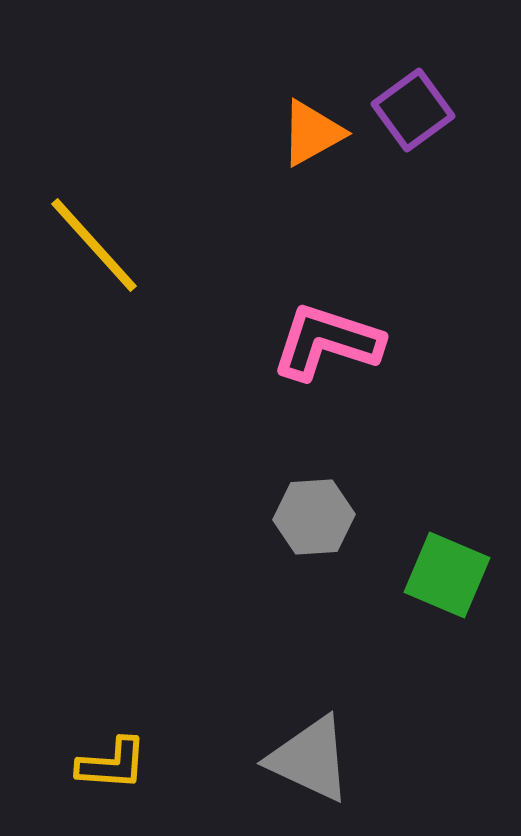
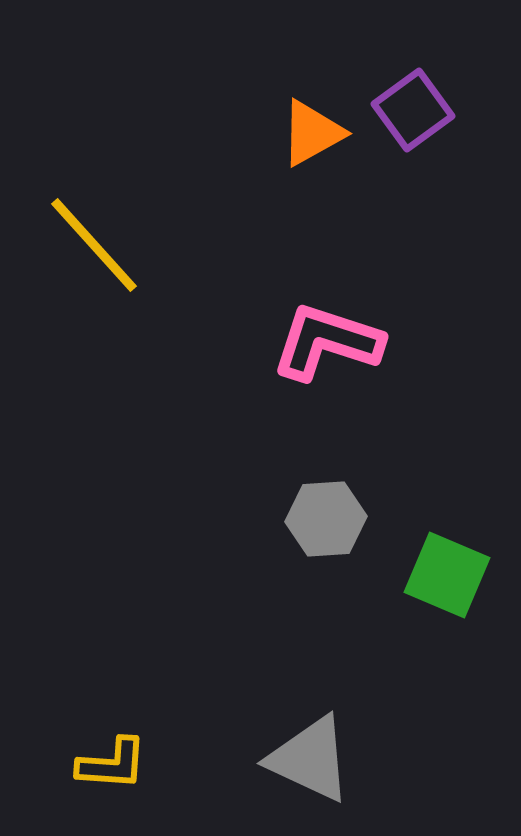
gray hexagon: moved 12 px right, 2 px down
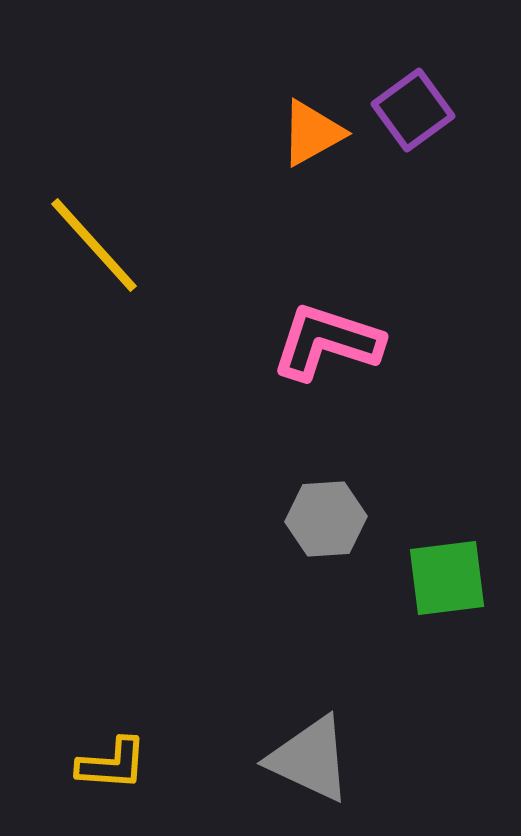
green square: moved 3 px down; rotated 30 degrees counterclockwise
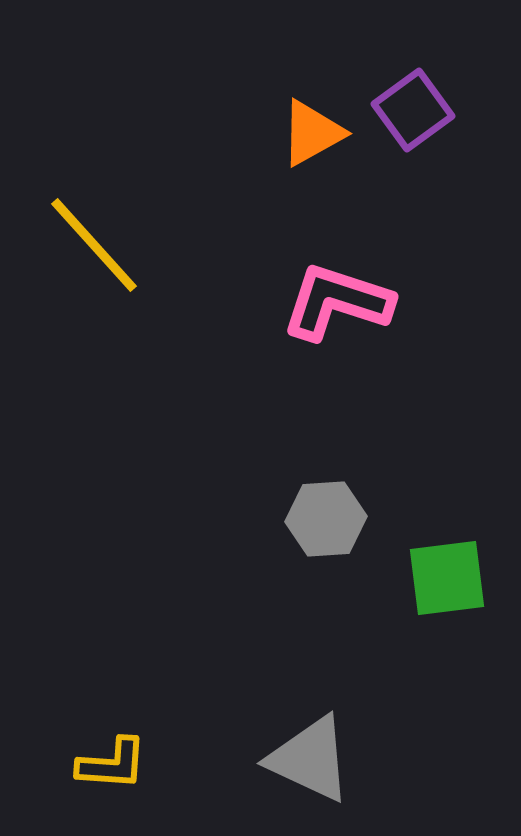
pink L-shape: moved 10 px right, 40 px up
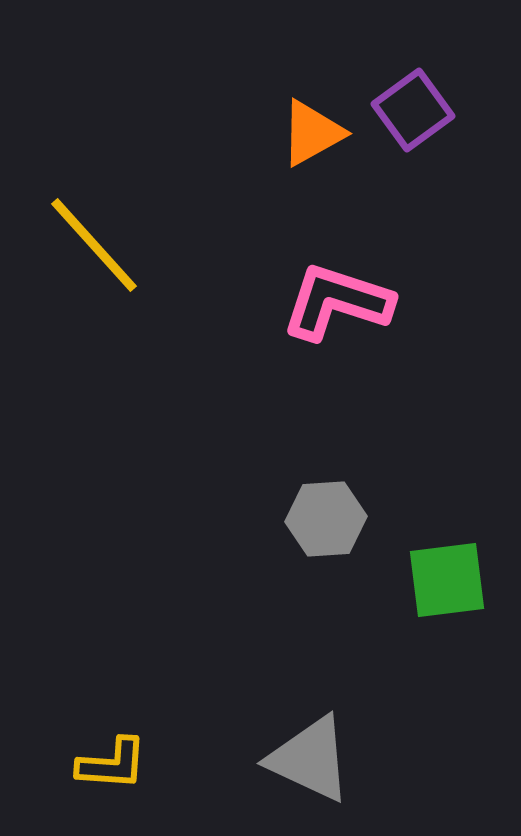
green square: moved 2 px down
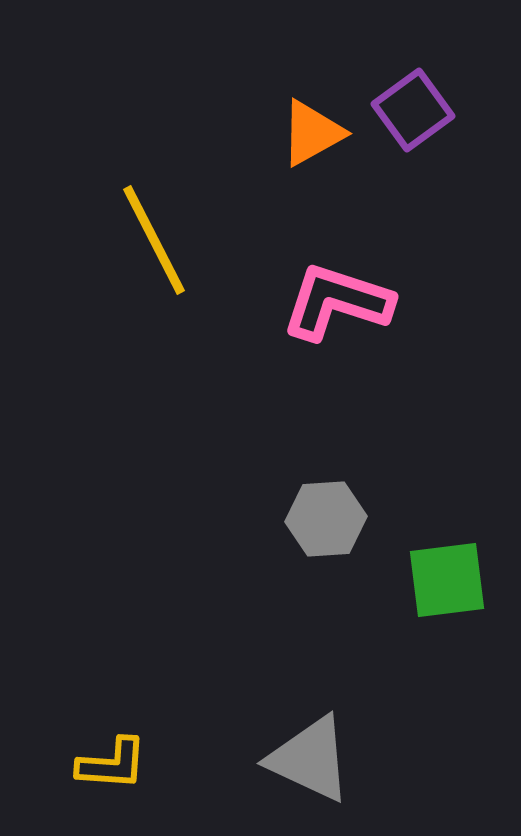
yellow line: moved 60 px right, 5 px up; rotated 15 degrees clockwise
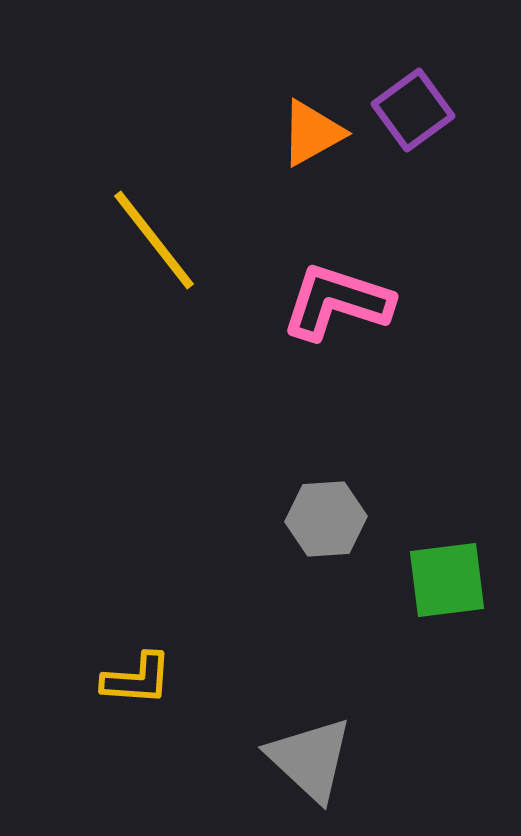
yellow line: rotated 11 degrees counterclockwise
gray triangle: rotated 18 degrees clockwise
yellow L-shape: moved 25 px right, 85 px up
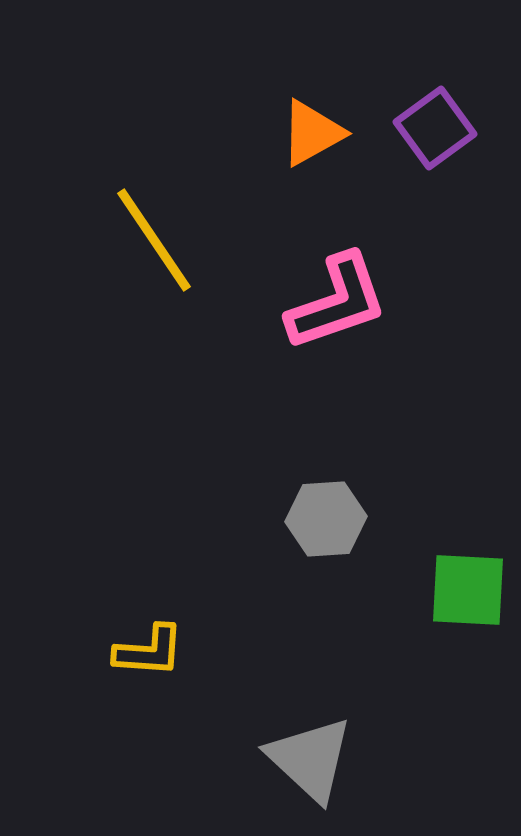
purple square: moved 22 px right, 18 px down
yellow line: rotated 4 degrees clockwise
pink L-shape: rotated 143 degrees clockwise
green square: moved 21 px right, 10 px down; rotated 10 degrees clockwise
yellow L-shape: moved 12 px right, 28 px up
